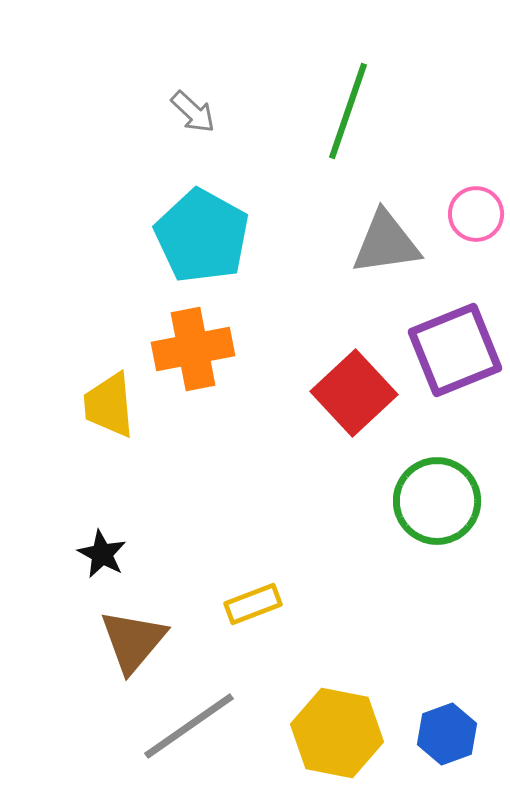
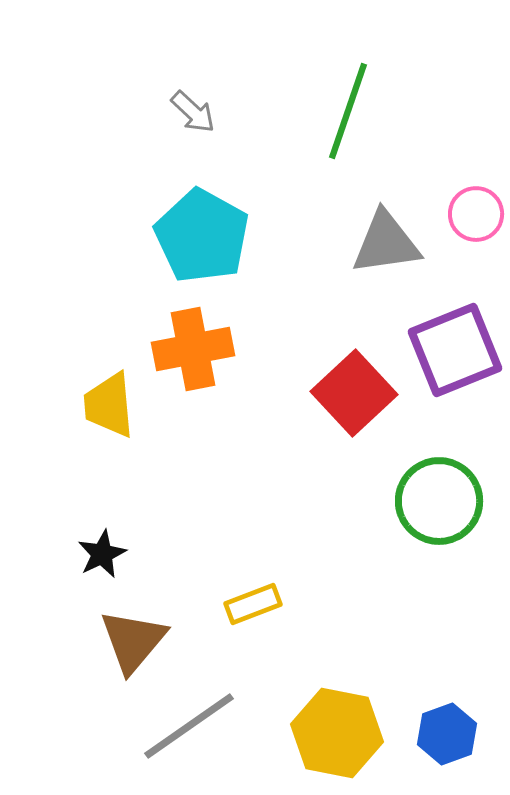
green circle: moved 2 px right
black star: rotated 18 degrees clockwise
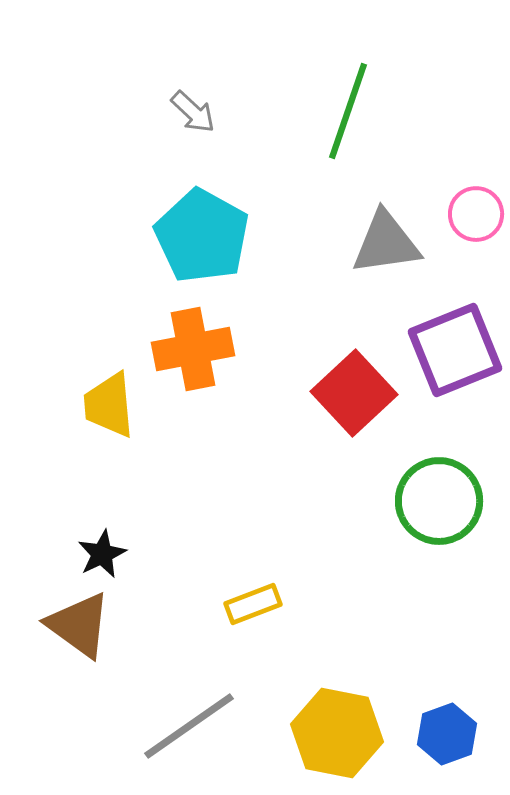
brown triangle: moved 54 px left, 16 px up; rotated 34 degrees counterclockwise
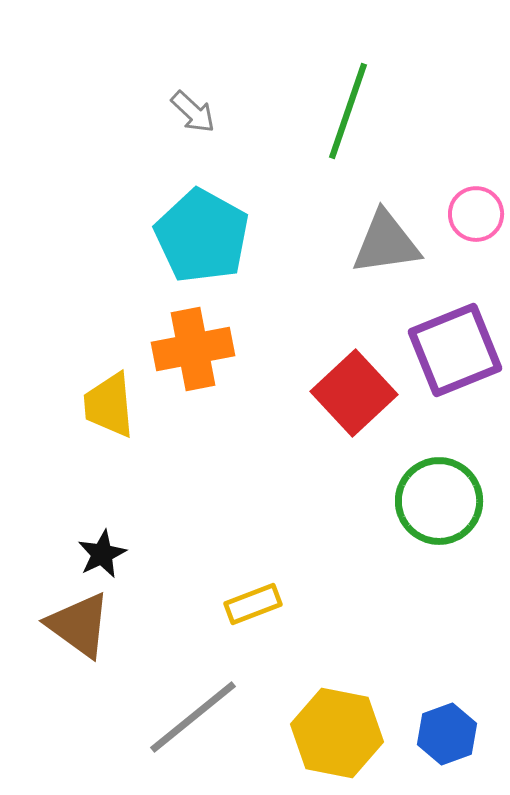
gray line: moved 4 px right, 9 px up; rotated 4 degrees counterclockwise
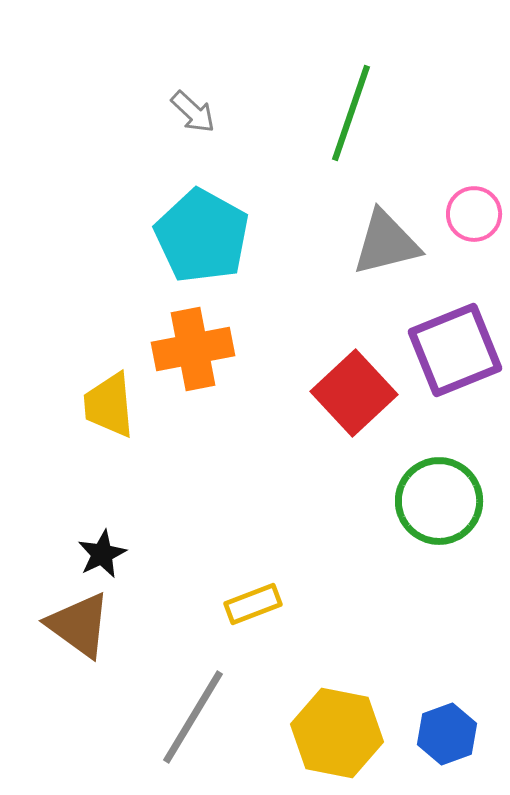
green line: moved 3 px right, 2 px down
pink circle: moved 2 px left
gray triangle: rotated 6 degrees counterclockwise
gray line: rotated 20 degrees counterclockwise
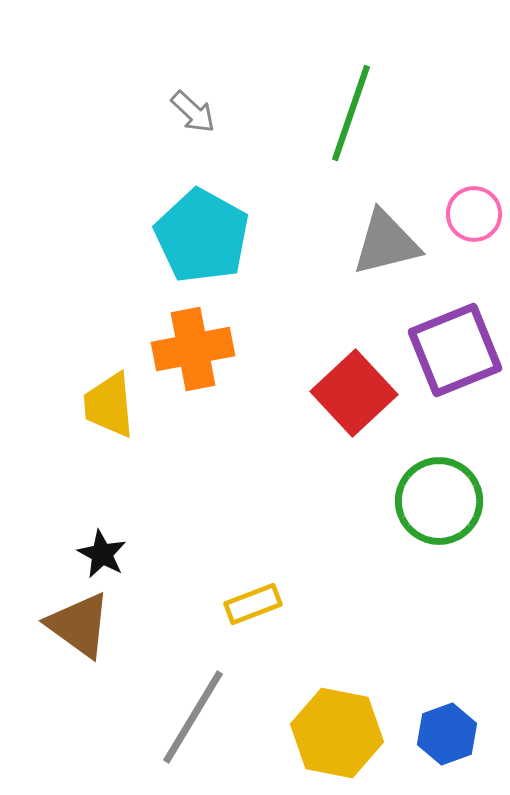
black star: rotated 18 degrees counterclockwise
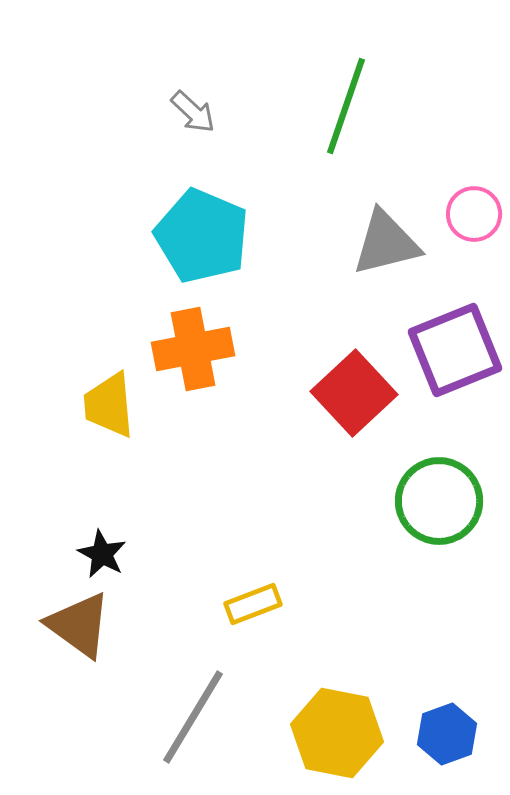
green line: moved 5 px left, 7 px up
cyan pentagon: rotated 6 degrees counterclockwise
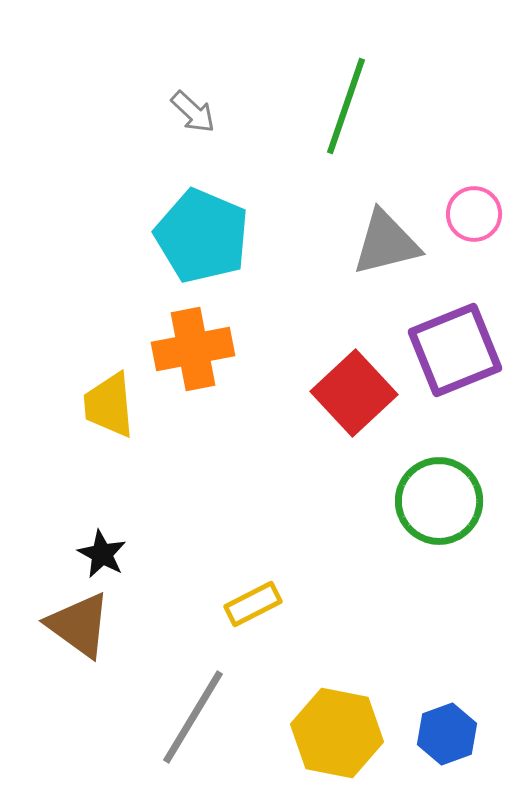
yellow rectangle: rotated 6 degrees counterclockwise
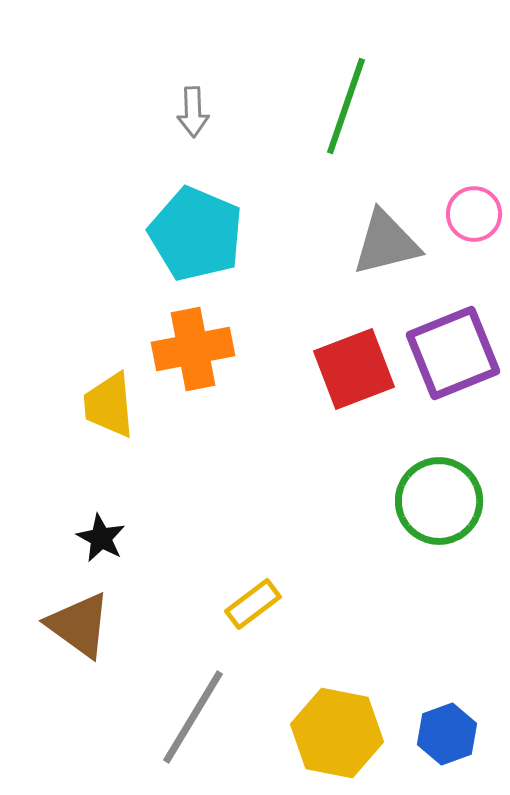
gray arrow: rotated 45 degrees clockwise
cyan pentagon: moved 6 px left, 2 px up
purple square: moved 2 px left, 3 px down
red square: moved 24 px up; rotated 22 degrees clockwise
black star: moved 1 px left, 16 px up
yellow rectangle: rotated 10 degrees counterclockwise
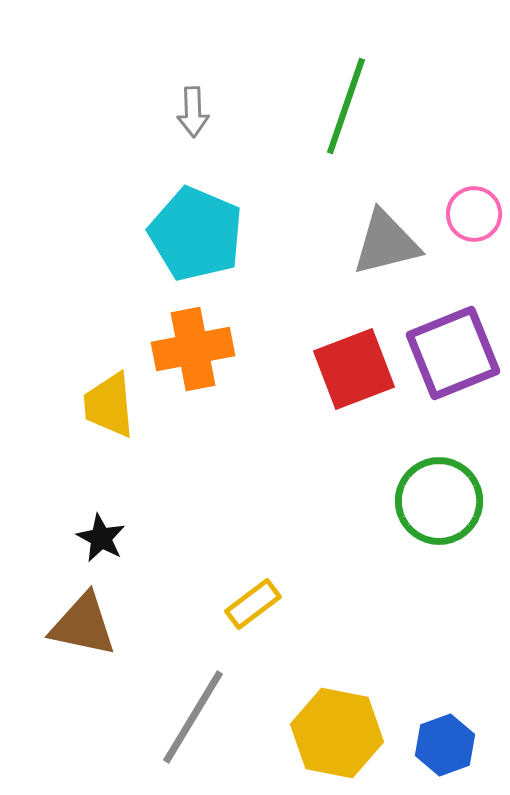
brown triangle: moved 4 px right; rotated 24 degrees counterclockwise
blue hexagon: moved 2 px left, 11 px down
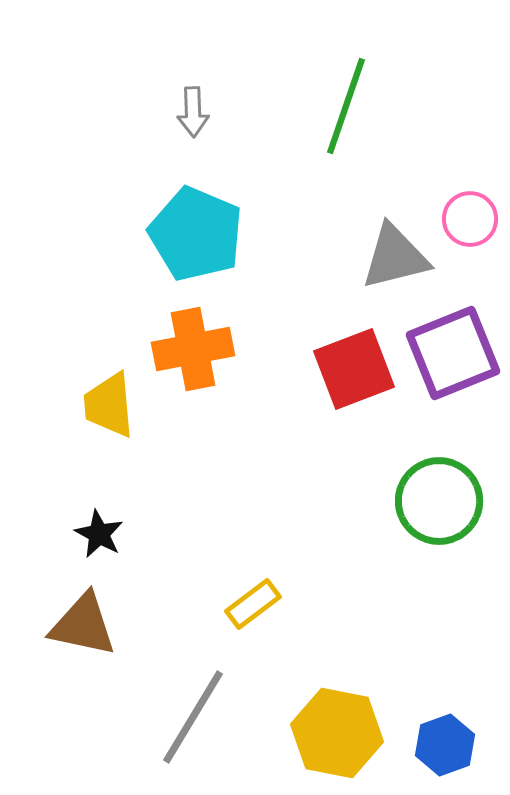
pink circle: moved 4 px left, 5 px down
gray triangle: moved 9 px right, 14 px down
black star: moved 2 px left, 4 px up
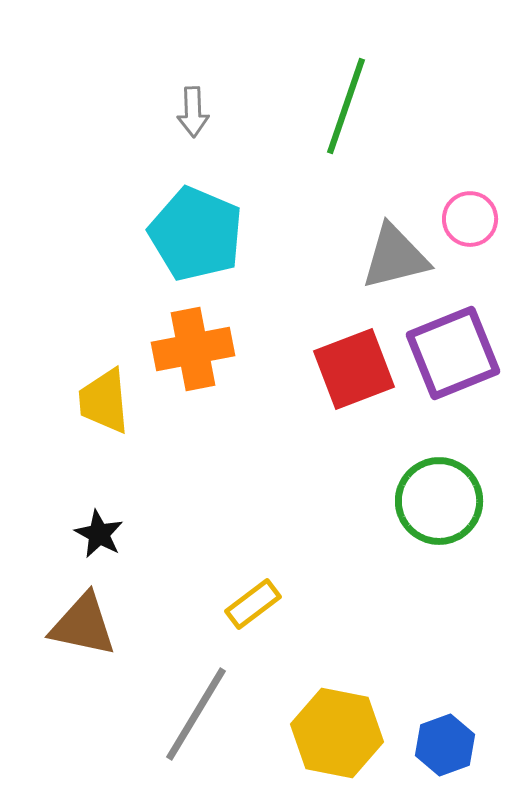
yellow trapezoid: moved 5 px left, 4 px up
gray line: moved 3 px right, 3 px up
